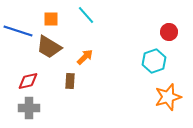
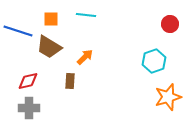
cyan line: rotated 42 degrees counterclockwise
red circle: moved 1 px right, 8 px up
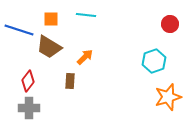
blue line: moved 1 px right, 1 px up
red diamond: rotated 40 degrees counterclockwise
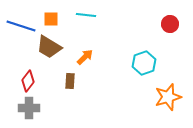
blue line: moved 2 px right, 4 px up
cyan hexagon: moved 10 px left, 2 px down
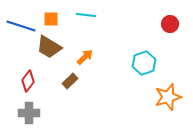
brown rectangle: rotated 42 degrees clockwise
gray cross: moved 5 px down
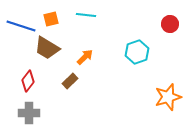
orange square: rotated 14 degrees counterclockwise
brown trapezoid: moved 2 px left, 1 px down
cyan hexagon: moved 7 px left, 11 px up
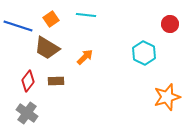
orange square: rotated 21 degrees counterclockwise
blue line: moved 3 px left
cyan hexagon: moved 7 px right, 1 px down; rotated 15 degrees counterclockwise
brown rectangle: moved 14 px left; rotated 42 degrees clockwise
orange star: moved 1 px left
gray cross: moved 2 px left; rotated 35 degrees clockwise
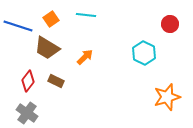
brown rectangle: rotated 28 degrees clockwise
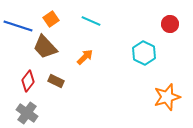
cyan line: moved 5 px right, 6 px down; rotated 18 degrees clockwise
brown trapezoid: moved 2 px left, 1 px up; rotated 16 degrees clockwise
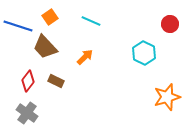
orange square: moved 1 px left, 2 px up
